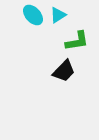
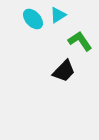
cyan ellipse: moved 4 px down
green L-shape: moved 3 px right; rotated 115 degrees counterclockwise
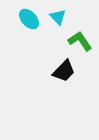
cyan triangle: moved 2 px down; rotated 42 degrees counterclockwise
cyan ellipse: moved 4 px left
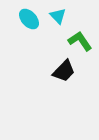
cyan triangle: moved 1 px up
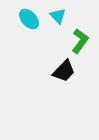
green L-shape: rotated 70 degrees clockwise
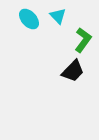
green L-shape: moved 3 px right, 1 px up
black trapezoid: moved 9 px right
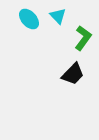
green L-shape: moved 2 px up
black trapezoid: moved 3 px down
